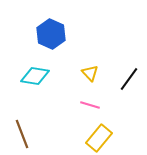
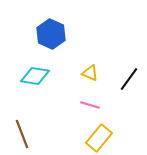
yellow triangle: rotated 24 degrees counterclockwise
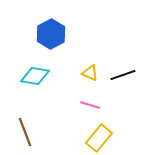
blue hexagon: rotated 8 degrees clockwise
black line: moved 6 px left, 4 px up; rotated 35 degrees clockwise
brown line: moved 3 px right, 2 px up
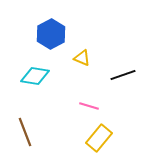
yellow triangle: moved 8 px left, 15 px up
pink line: moved 1 px left, 1 px down
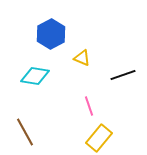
pink line: rotated 54 degrees clockwise
brown line: rotated 8 degrees counterclockwise
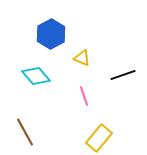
cyan diamond: moved 1 px right; rotated 40 degrees clockwise
pink line: moved 5 px left, 10 px up
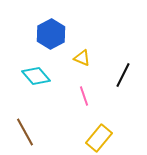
black line: rotated 45 degrees counterclockwise
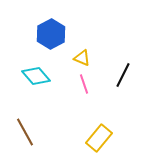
pink line: moved 12 px up
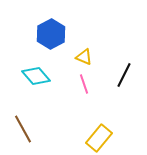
yellow triangle: moved 2 px right, 1 px up
black line: moved 1 px right
brown line: moved 2 px left, 3 px up
